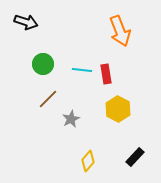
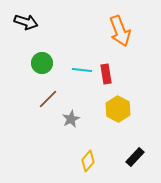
green circle: moved 1 px left, 1 px up
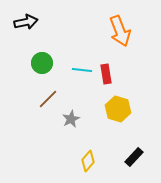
black arrow: rotated 30 degrees counterclockwise
yellow hexagon: rotated 10 degrees counterclockwise
black rectangle: moved 1 px left
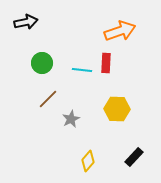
orange arrow: rotated 88 degrees counterclockwise
red rectangle: moved 11 px up; rotated 12 degrees clockwise
yellow hexagon: moved 1 px left; rotated 15 degrees counterclockwise
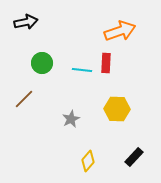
brown line: moved 24 px left
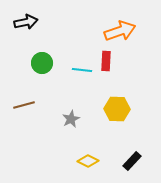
red rectangle: moved 2 px up
brown line: moved 6 px down; rotated 30 degrees clockwise
black rectangle: moved 2 px left, 4 px down
yellow diamond: rotated 75 degrees clockwise
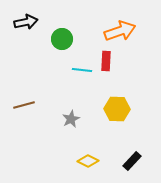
green circle: moved 20 px right, 24 px up
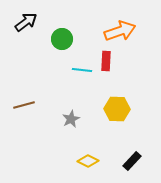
black arrow: rotated 25 degrees counterclockwise
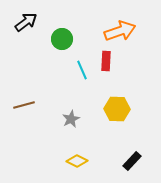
cyan line: rotated 60 degrees clockwise
yellow diamond: moved 11 px left
